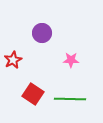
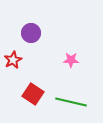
purple circle: moved 11 px left
green line: moved 1 px right, 3 px down; rotated 12 degrees clockwise
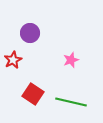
purple circle: moved 1 px left
pink star: rotated 21 degrees counterclockwise
